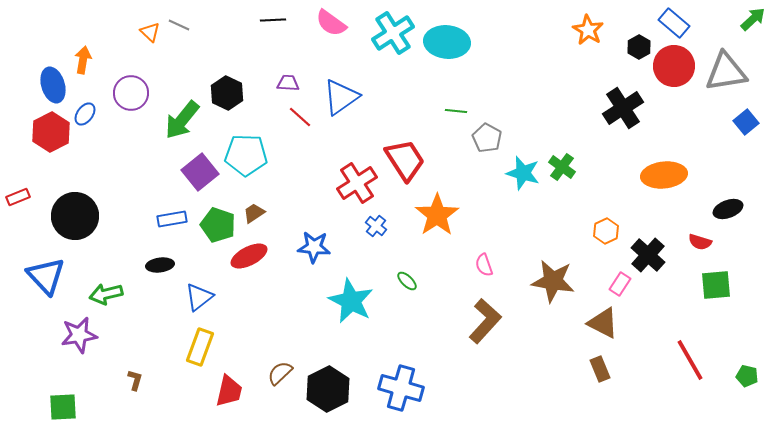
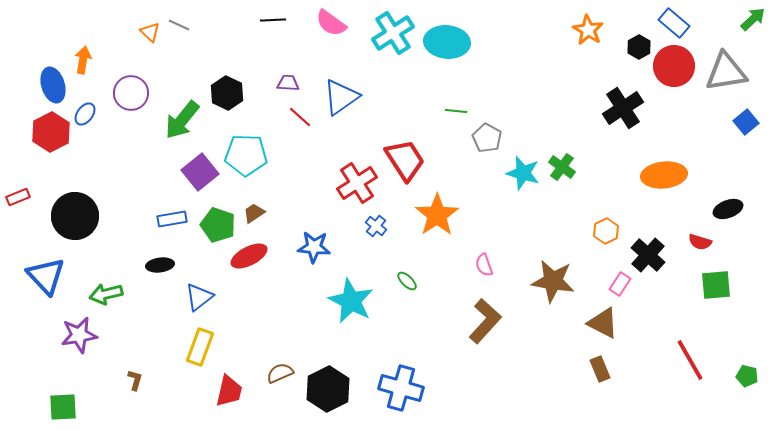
brown semicircle at (280, 373): rotated 20 degrees clockwise
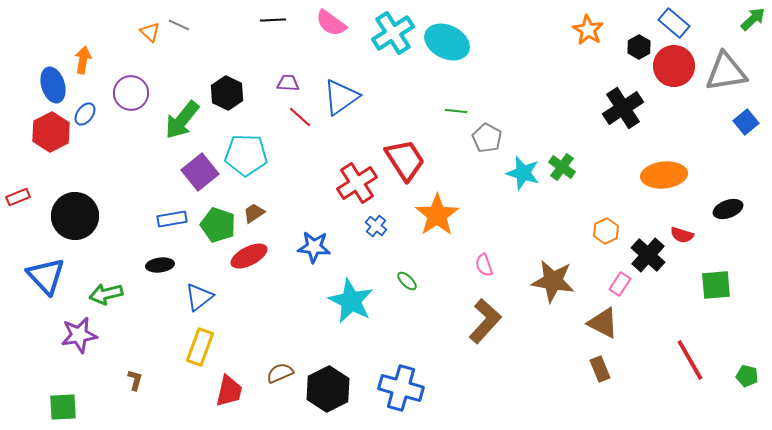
cyan ellipse at (447, 42): rotated 21 degrees clockwise
red semicircle at (700, 242): moved 18 px left, 7 px up
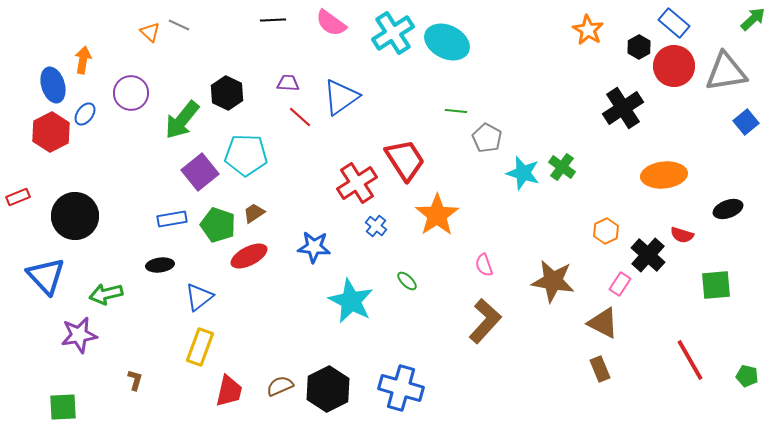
brown semicircle at (280, 373): moved 13 px down
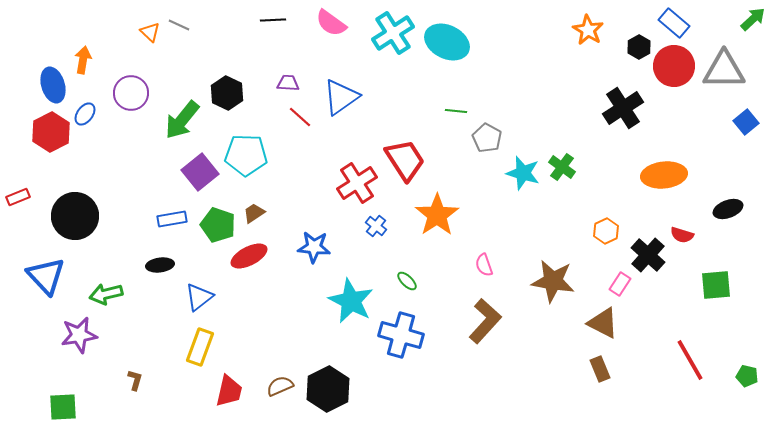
gray triangle at (726, 72): moved 2 px left, 2 px up; rotated 9 degrees clockwise
blue cross at (401, 388): moved 53 px up
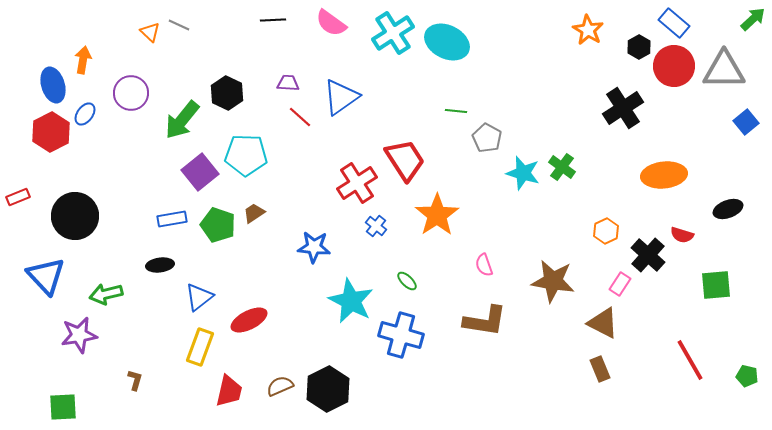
red ellipse at (249, 256): moved 64 px down
brown L-shape at (485, 321): rotated 57 degrees clockwise
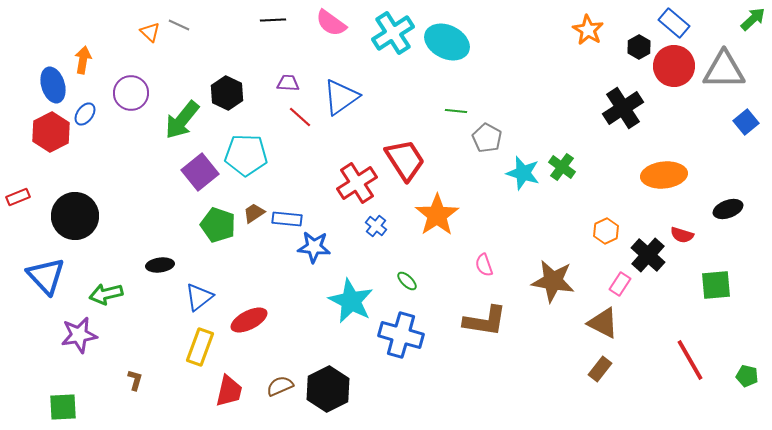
blue rectangle at (172, 219): moved 115 px right; rotated 16 degrees clockwise
brown rectangle at (600, 369): rotated 60 degrees clockwise
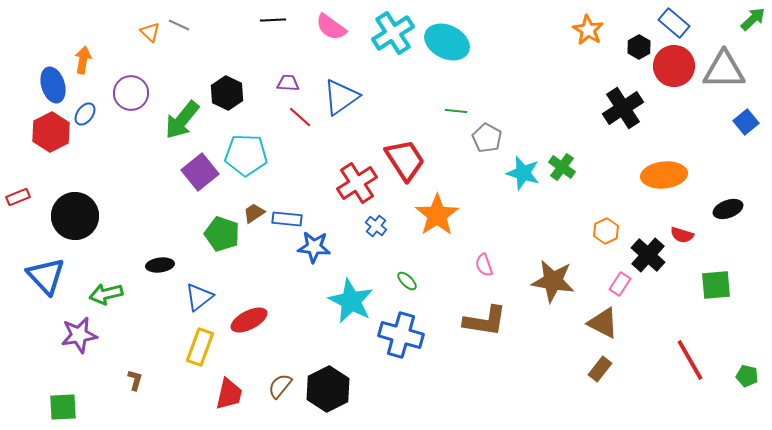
pink semicircle at (331, 23): moved 4 px down
green pentagon at (218, 225): moved 4 px right, 9 px down
brown semicircle at (280, 386): rotated 28 degrees counterclockwise
red trapezoid at (229, 391): moved 3 px down
